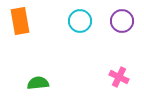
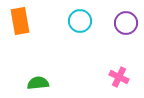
purple circle: moved 4 px right, 2 px down
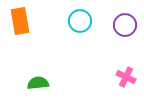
purple circle: moved 1 px left, 2 px down
pink cross: moved 7 px right
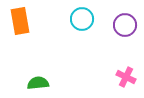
cyan circle: moved 2 px right, 2 px up
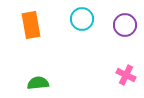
orange rectangle: moved 11 px right, 4 px down
pink cross: moved 2 px up
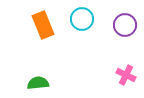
orange rectangle: moved 12 px right; rotated 12 degrees counterclockwise
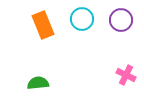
purple circle: moved 4 px left, 5 px up
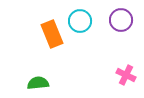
cyan circle: moved 2 px left, 2 px down
orange rectangle: moved 9 px right, 9 px down
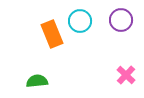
pink cross: rotated 18 degrees clockwise
green semicircle: moved 1 px left, 2 px up
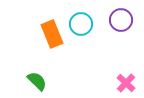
cyan circle: moved 1 px right, 3 px down
pink cross: moved 8 px down
green semicircle: rotated 50 degrees clockwise
